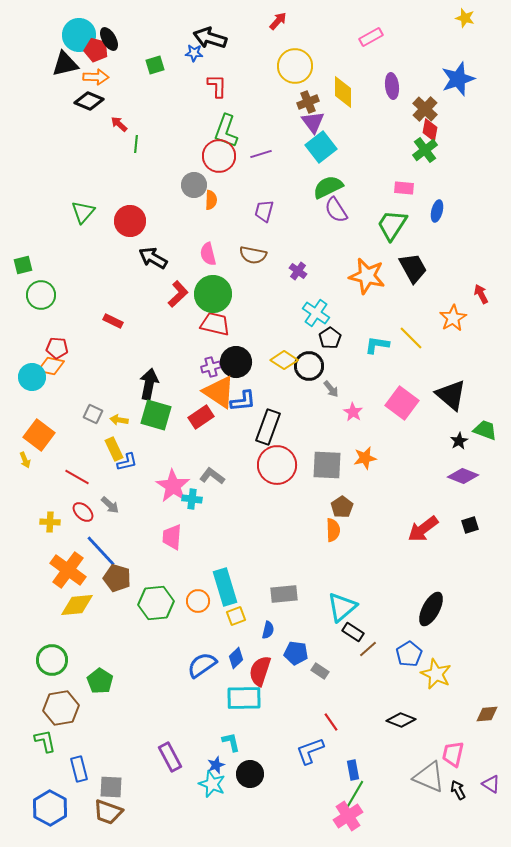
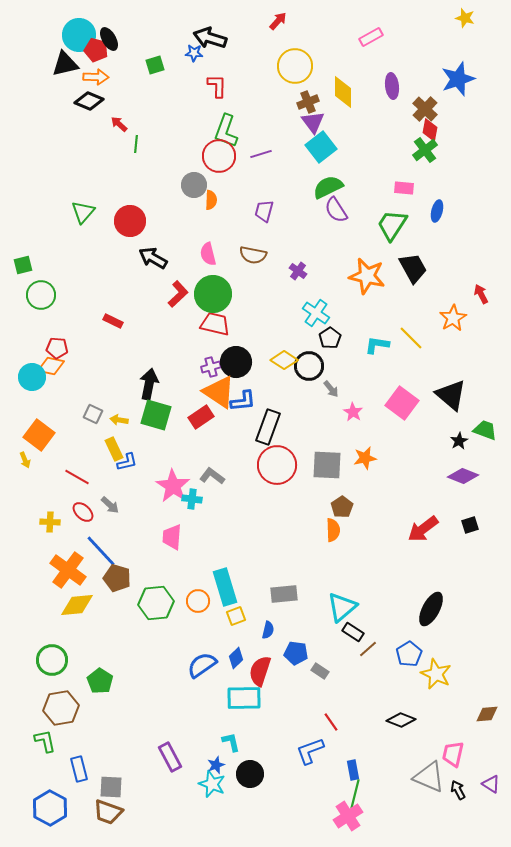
green line at (355, 794): rotated 16 degrees counterclockwise
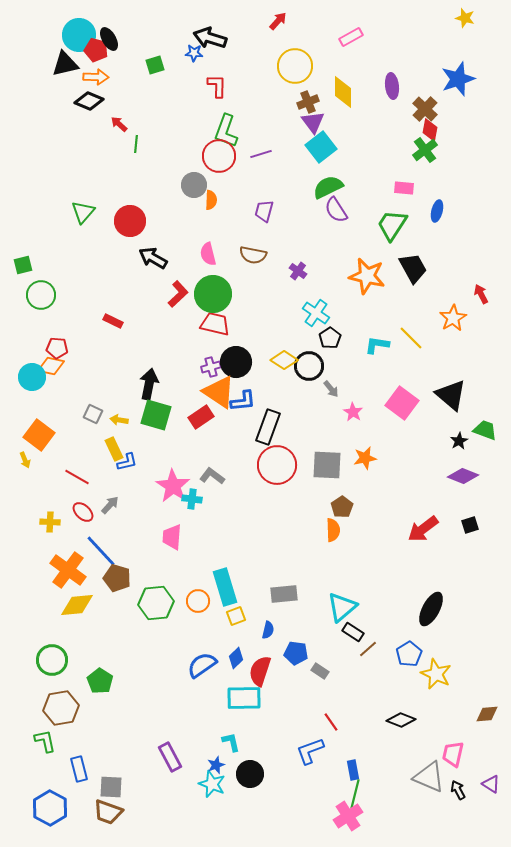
pink rectangle at (371, 37): moved 20 px left
gray arrow at (110, 505): rotated 90 degrees counterclockwise
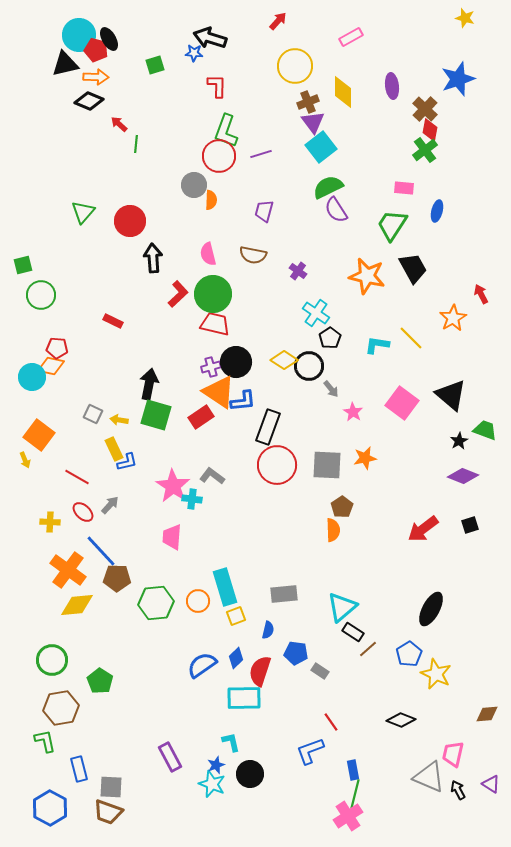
black arrow at (153, 258): rotated 56 degrees clockwise
brown pentagon at (117, 578): rotated 16 degrees counterclockwise
